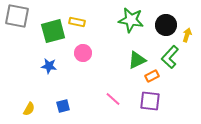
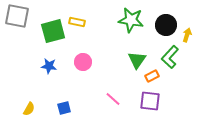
pink circle: moved 9 px down
green triangle: rotated 30 degrees counterclockwise
blue square: moved 1 px right, 2 px down
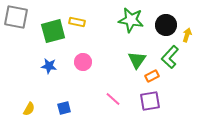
gray square: moved 1 px left, 1 px down
purple square: rotated 15 degrees counterclockwise
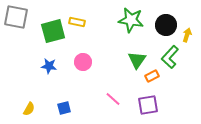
purple square: moved 2 px left, 4 px down
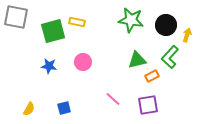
green triangle: rotated 42 degrees clockwise
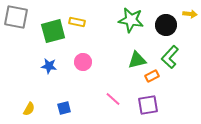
yellow arrow: moved 3 px right, 21 px up; rotated 80 degrees clockwise
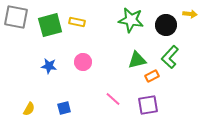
green square: moved 3 px left, 6 px up
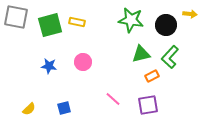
green triangle: moved 4 px right, 6 px up
yellow semicircle: rotated 16 degrees clockwise
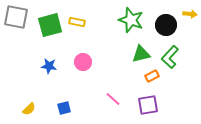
green star: rotated 10 degrees clockwise
